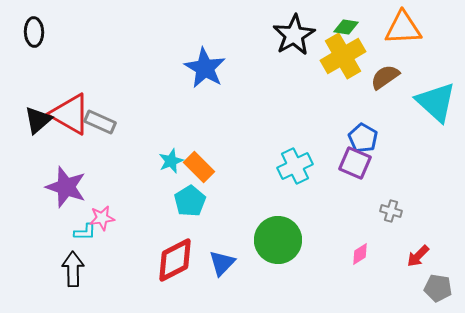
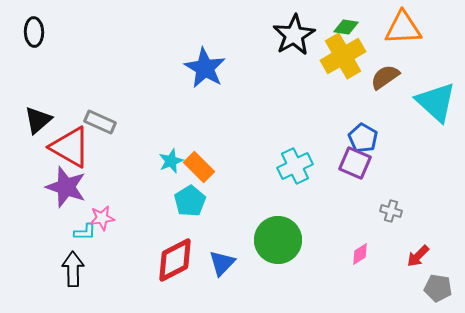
red triangle: moved 33 px down
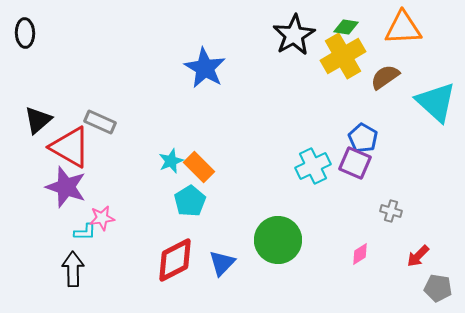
black ellipse: moved 9 px left, 1 px down
cyan cross: moved 18 px right
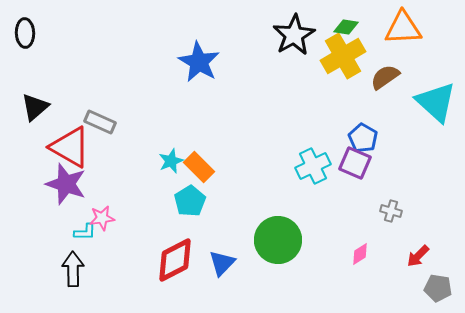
blue star: moved 6 px left, 6 px up
black triangle: moved 3 px left, 13 px up
purple star: moved 3 px up
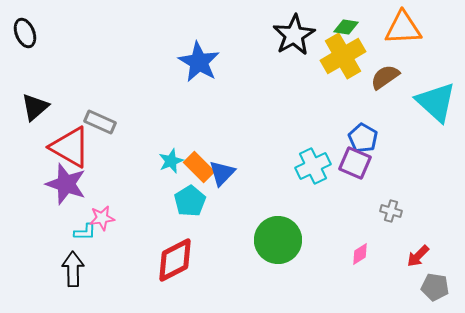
black ellipse: rotated 20 degrees counterclockwise
blue triangle: moved 90 px up
gray pentagon: moved 3 px left, 1 px up
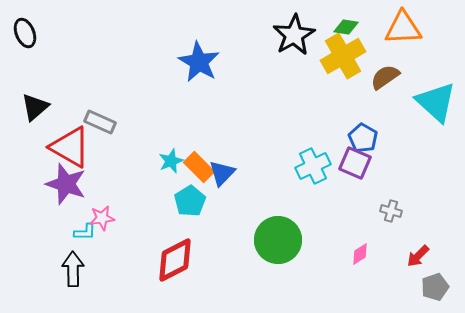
gray pentagon: rotated 28 degrees counterclockwise
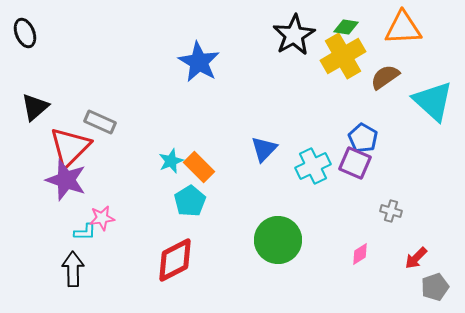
cyan triangle: moved 3 px left, 1 px up
red triangle: rotated 45 degrees clockwise
blue triangle: moved 42 px right, 24 px up
purple star: moved 4 px up
red arrow: moved 2 px left, 2 px down
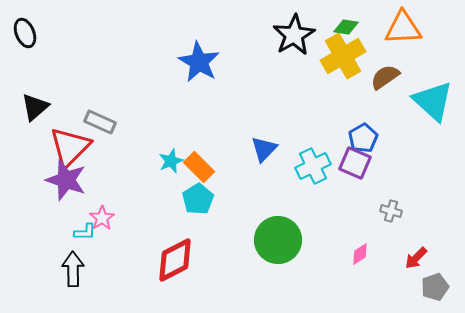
blue pentagon: rotated 12 degrees clockwise
cyan pentagon: moved 8 px right, 2 px up
pink star: rotated 25 degrees counterclockwise
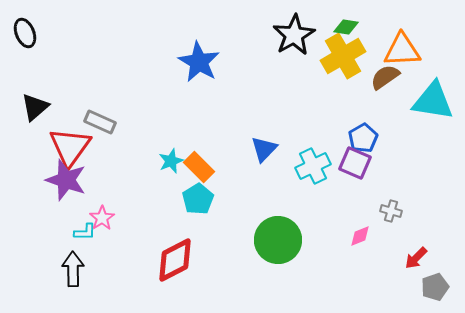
orange triangle: moved 1 px left, 22 px down
cyan triangle: rotated 33 degrees counterclockwise
red triangle: rotated 9 degrees counterclockwise
pink diamond: moved 18 px up; rotated 10 degrees clockwise
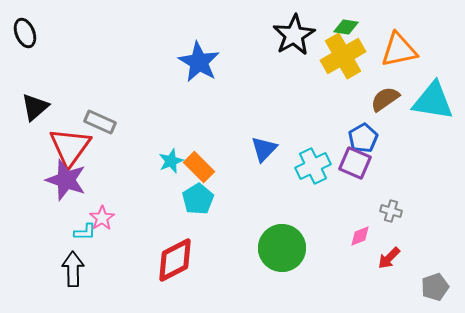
orange triangle: moved 3 px left; rotated 9 degrees counterclockwise
brown semicircle: moved 22 px down
green circle: moved 4 px right, 8 px down
red arrow: moved 27 px left
